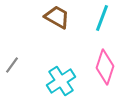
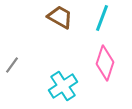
brown trapezoid: moved 3 px right
pink diamond: moved 4 px up
cyan cross: moved 2 px right, 5 px down
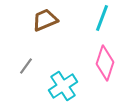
brown trapezoid: moved 15 px left, 3 px down; rotated 52 degrees counterclockwise
gray line: moved 14 px right, 1 px down
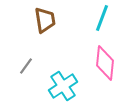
brown trapezoid: rotated 104 degrees clockwise
pink diamond: rotated 12 degrees counterclockwise
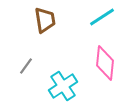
cyan line: moved 1 px up; rotated 36 degrees clockwise
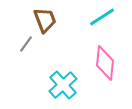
brown trapezoid: rotated 12 degrees counterclockwise
gray line: moved 22 px up
cyan cross: moved 1 px up; rotated 8 degrees counterclockwise
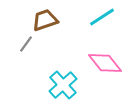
brown trapezoid: rotated 88 degrees counterclockwise
pink diamond: rotated 44 degrees counterclockwise
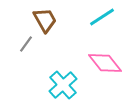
brown trapezoid: rotated 80 degrees clockwise
